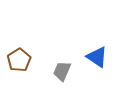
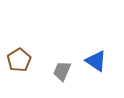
blue triangle: moved 1 px left, 4 px down
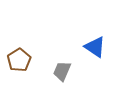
blue triangle: moved 1 px left, 14 px up
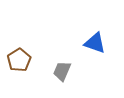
blue triangle: moved 4 px up; rotated 15 degrees counterclockwise
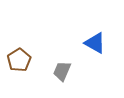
blue triangle: rotated 10 degrees clockwise
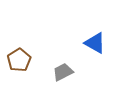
gray trapezoid: moved 1 px right, 1 px down; rotated 40 degrees clockwise
